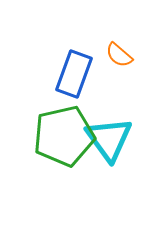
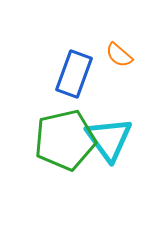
green pentagon: moved 1 px right, 4 px down
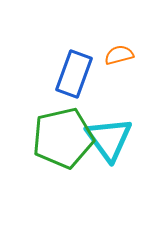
orange semicircle: rotated 124 degrees clockwise
green pentagon: moved 2 px left, 2 px up
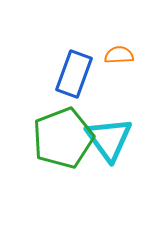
orange semicircle: rotated 12 degrees clockwise
green pentagon: rotated 8 degrees counterclockwise
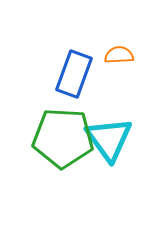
green pentagon: rotated 24 degrees clockwise
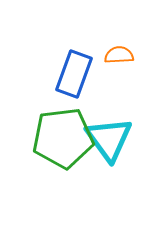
green pentagon: rotated 10 degrees counterclockwise
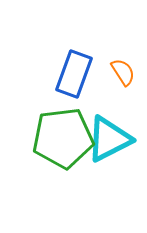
orange semicircle: moved 4 px right, 17 px down; rotated 60 degrees clockwise
cyan triangle: rotated 39 degrees clockwise
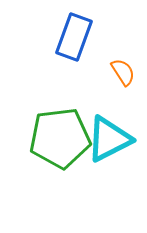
blue rectangle: moved 37 px up
green pentagon: moved 3 px left
